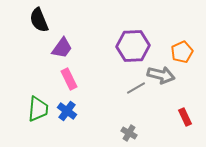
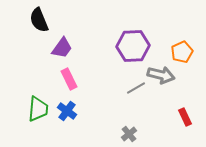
gray cross: moved 1 px down; rotated 21 degrees clockwise
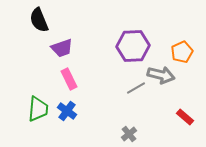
purple trapezoid: rotated 35 degrees clockwise
red rectangle: rotated 24 degrees counterclockwise
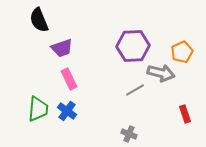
gray arrow: moved 2 px up
gray line: moved 1 px left, 2 px down
red rectangle: moved 3 px up; rotated 30 degrees clockwise
gray cross: rotated 28 degrees counterclockwise
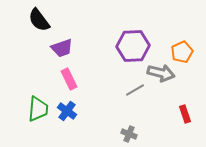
black semicircle: rotated 15 degrees counterclockwise
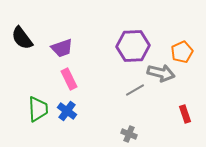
black semicircle: moved 17 px left, 18 px down
green trapezoid: rotated 8 degrees counterclockwise
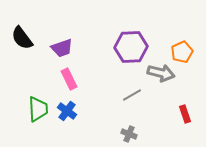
purple hexagon: moved 2 px left, 1 px down
gray line: moved 3 px left, 5 px down
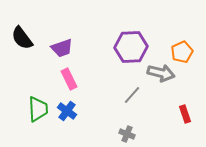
gray line: rotated 18 degrees counterclockwise
gray cross: moved 2 px left
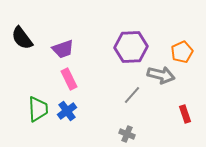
purple trapezoid: moved 1 px right, 1 px down
gray arrow: moved 2 px down
blue cross: rotated 18 degrees clockwise
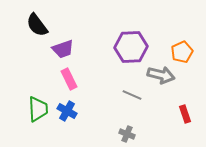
black semicircle: moved 15 px right, 13 px up
gray line: rotated 72 degrees clockwise
blue cross: rotated 24 degrees counterclockwise
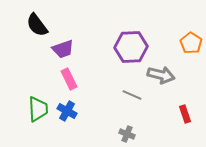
orange pentagon: moved 9 px right, 9 px up; rotated 15 degrees counterclockwise
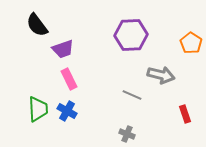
purple hexagon: moved 12 px up
